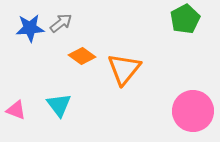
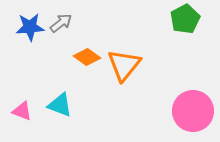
blue star: moved 1 px up
orange diamond: moved 5 px right, 1 px down
orange triangle: moved 4 px up
cyan triangle: moved 1 px right; rotated 32 degrees counterclockwise
pink triangle: moved 6 px right, 1 px down
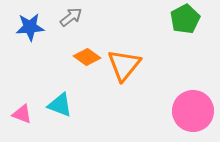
gray arrow: moved 10 px right, 6 px up
pink triangle: moved 3 px down
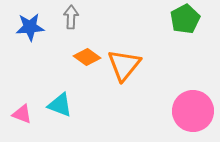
gray arrow: rotated 50 degrees counterclockwise
